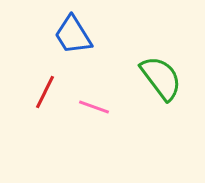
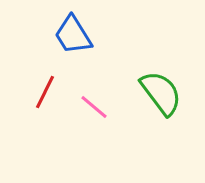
green semicircle: moved 15 px down
pink line: rotated 20 degrees clockwise
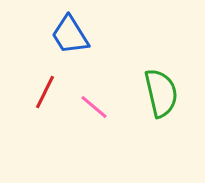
blue trapezoid: moved 3 px left
green semicircle: rotated 24 degrees clockwise
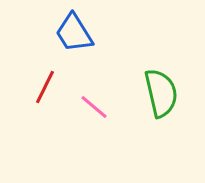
blue trapezoid: moved 4 px right, 2 px up
red line: moved 5 px up
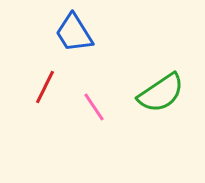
green semicircle: rotated 69 degrees clockwise
pink line: rotated 16 degrees clockwise
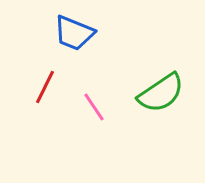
blue trapezoid: rotated 36 degrees counterclockwise
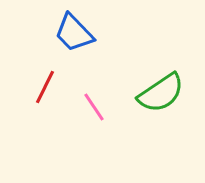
blue trapezoid: rotated 24 degrees clockwise
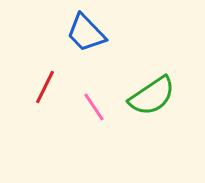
blue trapezoid: moved 12 px right
green semicircle: moved 9 px left, 3 px down
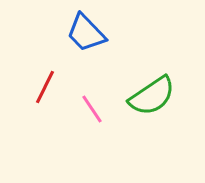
pink line: moved 2 px left, 2 px down
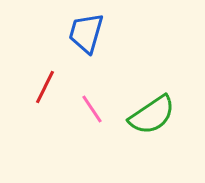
blue trapezoid: rotated 60 degrees clockwise
green semicircle: moved 19 px down
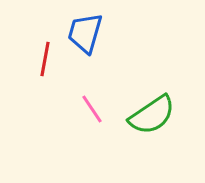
blue trapezoid: moved 1 px left
red line: moved 28 px up; rotated 16 degrees counterclockwise
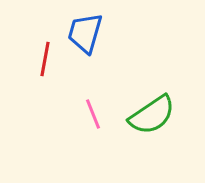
pink line: moved 1 px right, 5 px down; rotated 12 degrees clockwise
